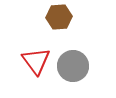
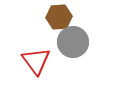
gray circle: moved 24 px up
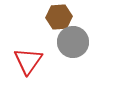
red triangle: moved 8 px left; rotated 12 degrees clockwise
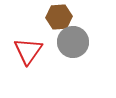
red triangle: moved 10 px up
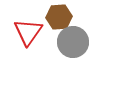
red triangle: moved 19 px up
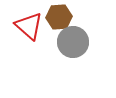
red triangle: moved 1 px right, 6 px up; rotated 24 degrees counterclockwise
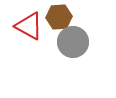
red triangle: rotated 12 degrees counterclockwise
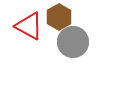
brown hexagon: rotated 25 degrees counterclockwise
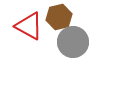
brown hexagon: rotated 15 degrees clockwise
